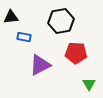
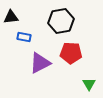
red pentagon: moved 5 px left
purple triangle: moved 2 px up
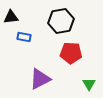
purple triangle: moved 16 px down
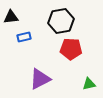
blue rectangle: rotated 24 degrees counterclockwise
red pentagon: moved 4 px up
green triangle: rotated 48 degrees clockwise
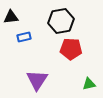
purple triangle: moved 3 px left, 1 px down; rotated 30 degrees counterclockwise
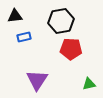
black triangle: moved 4 px right, 1 px up
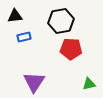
purple triangle: moved 3 px left, 2 px down
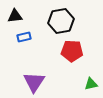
red pentagon: moved 1 px right, 2 px down
green triangle: moved 2 px right
